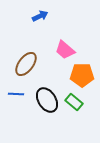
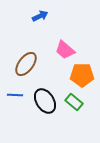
blue line: moved 1 px left, 1 px down
black ellipse: moved 2 px left, 1 px down
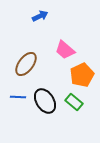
orange pentagon: rotated 25 degrees counterclockwise
blue line: moved 3 px right, 2 px down
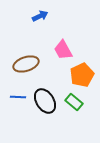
pink trapezoid: moved 2 px left; rotated 20 degrees clockwise
brown ellipse: rotated 35 degrees clockwise
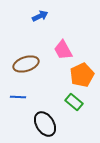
black ellipse: moved 23 px down
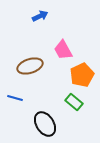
brown ellipse: moved 4 px right, 2 px down
blue line: moved 3 px left, 1 px down; rotated 14 degrees clockwise
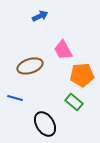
orange pentagon: rotated 20 degrees clockwise
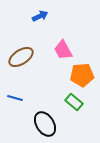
brown ellipse: moved 9 px left, 9 px up; rotated 15 degrees counterclockwise
